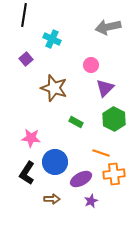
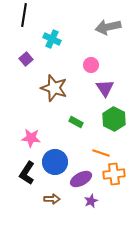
purple triangle: rotated 18 degrees counterclockwise
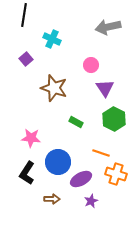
blue circle: moved 3 px right
orange cross: moved 2 px right; rotated 25 degrees clockwise
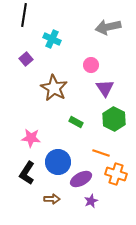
brown star: rotated 12 degrees clockwise
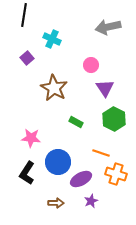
purple square: moved 1 px right, 1 px up
brown arrow: moved 4 px right, 4 px down
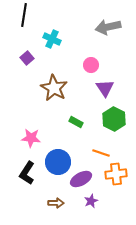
orange cross: rotated 25 degrees counterclockwise
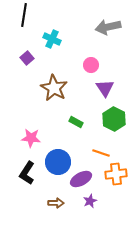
purple star: moved 1 px left
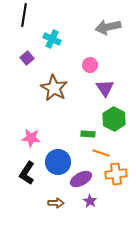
pink circle: moved 1 px left
green rectangle: moved 12 px right, 12 px down; rotated 24 degrees counterclockwise
purple star: rotated 16 degrees counterclockwise
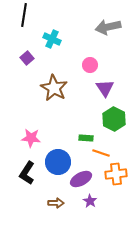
green rectangle: moved 2 px left, 4 px down
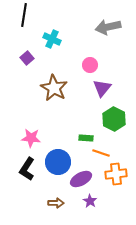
purple triangle: moved 3 px left; rotated 12 degrees clockwise
black L-shape: moved 4 px up
